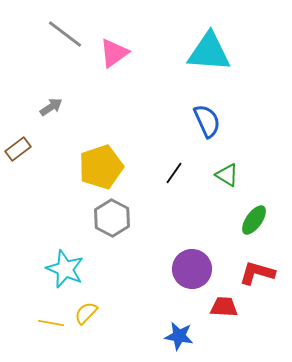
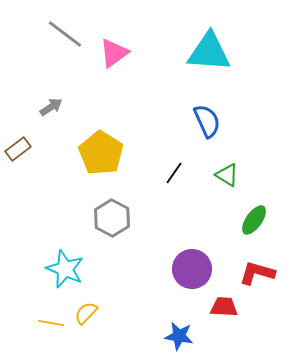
yellow pentagon: moved 14 px up; rotated 21 degrees counterclockwise
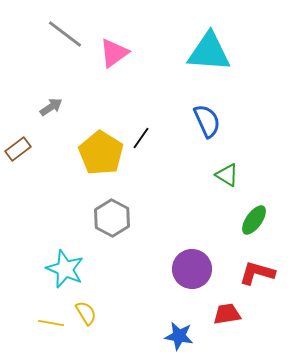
black line: moved 33 px left, 35 px up
red trapezoid: moved 3 px right, 7 px down; rotated 12 degrees counterclockwise
yellow semicircle: rotated 105 degrees clockwise
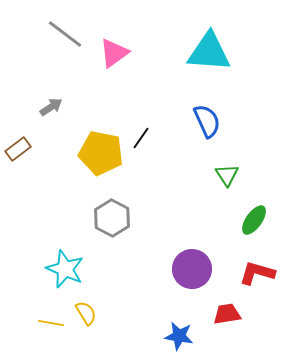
yellow pentagon: rotated 21 degrees counterclockwise
green triangle: rotated 25 degrees clockwise
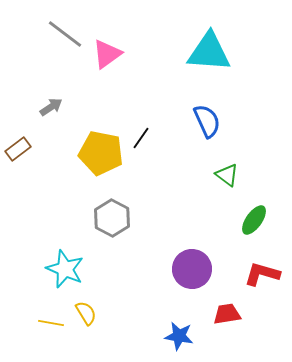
pink triangle: moved 7 px left, 1 px down
green triangle: rotated 20 degrees counterclockwise
red L-shape: moved 5 px right, 1 px down
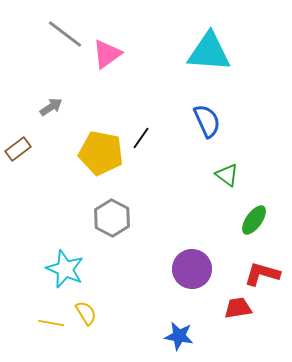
red trapezoid: moved 11 px right, 6 px up
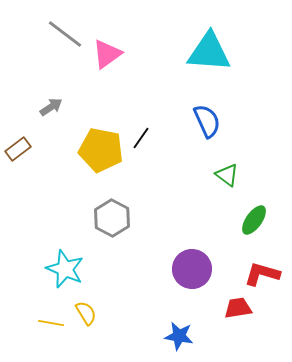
yellow pentagon: moved 3 px up
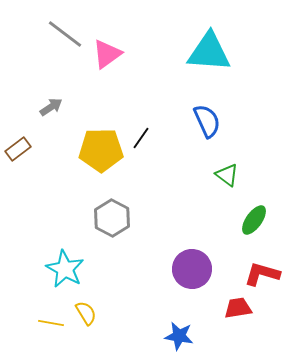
yellow pentagon: rotated 12 degrees counterclockwise
cyan star: rotated 6 degrees clockwise
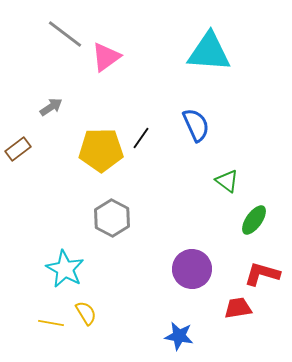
pink triangle: moved 1 px left, 3 px down
blue semicircle: moved 11 px left, 4 px down
green triangle: moved 6 px down
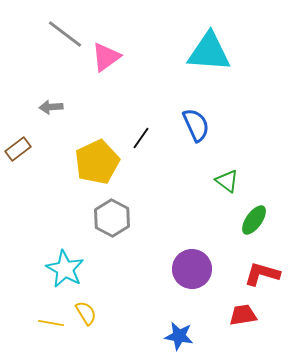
gray arrow: rotated 150 degrees counterclockwise
yellow pentagon: moved 4 px left, 12 px down; rotated 24 degrees counterclockwise
red trapezoid: moved 5 px right, 7 px down
